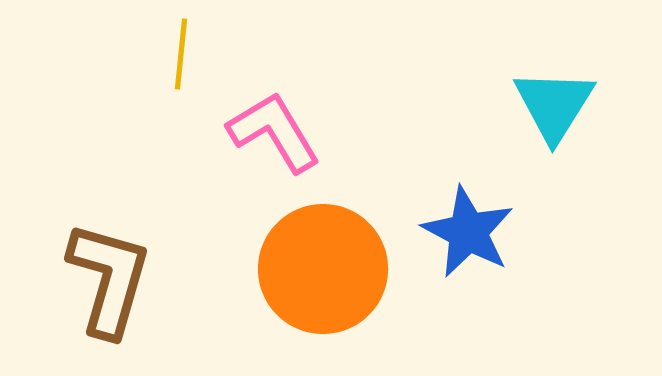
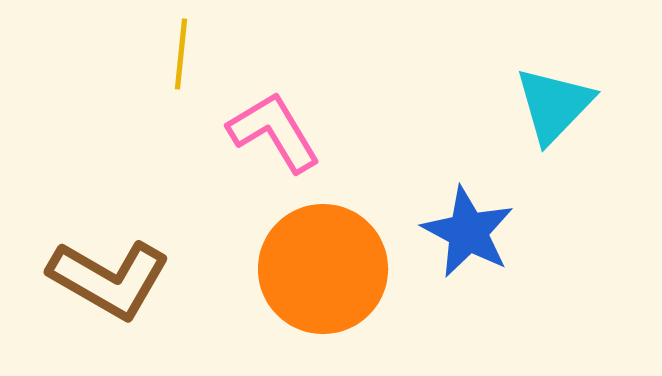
cyan triangle: rotated 12 degrees clockwise
brown L-shape: rotated 104 degrees clockwise
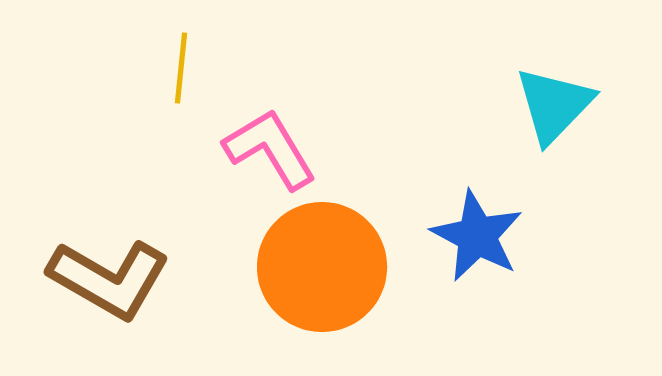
yellow line: moved 14 px down
pink L-shape: moved 4 px left, 17 px down
blue star: moved 9 px right, 4 px down
orange circle: moved 1 px left, 2 px up
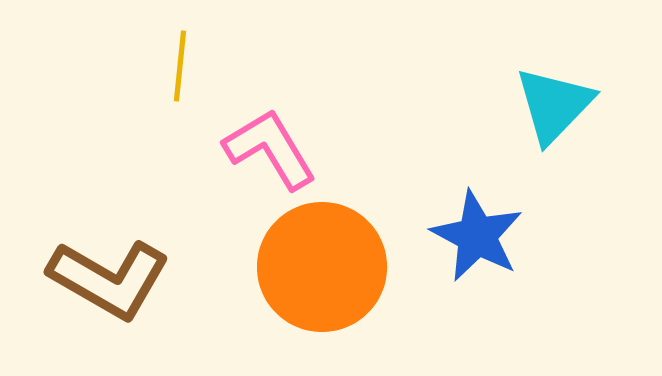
yellow line: moved 1 px left, 2 px up
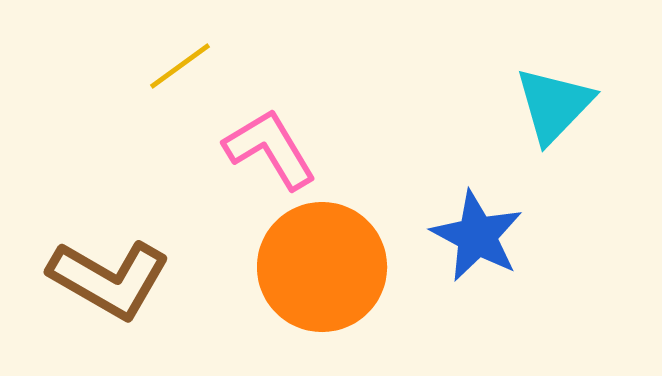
yellow line: rotated 48 degrees clockwise
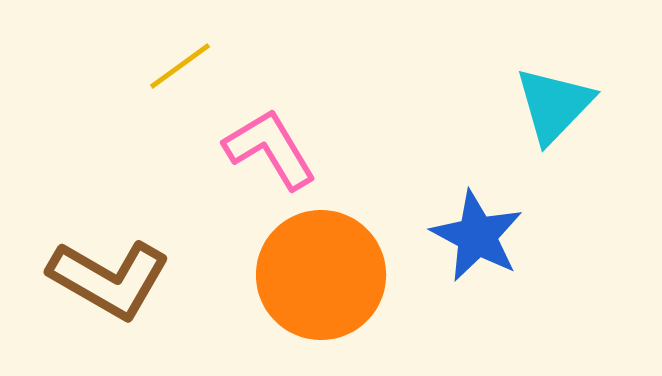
orange circle: moved 1 px left, 8 px down
